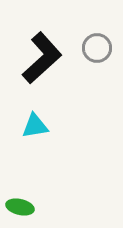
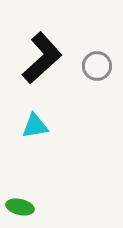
gray circle: moved 18 px down
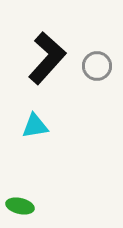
black L-shape: moved 5 px right; rotated 6 degrees counterclockwise
green ellipse: moved 1 px up
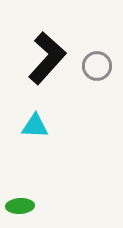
cyan triangle: rotated 12 degrees clockwise
green ellipse: rotated 16 degrees counterclockwise
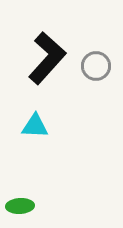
gray circle: moved 1 px left
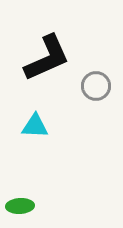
black L-shape: rotated 24 degrees clockwise
gray circle: moved 20 px down
